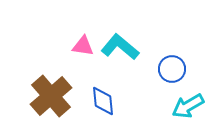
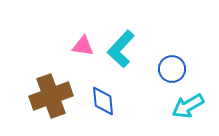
cyan L-shape: moved 1 px right, 2 px down; rotated 87 degrees counterclockwise
brown cross: rotated 21 degrees clockwise
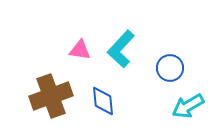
pink triangle: moved 3 px left, 4 px down
blue circle: moved 2 px left, 1 px up
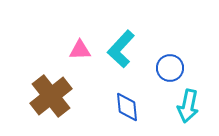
pink triangle: rotated 10 degrees counterclockwise
brown cross: rotated 18 degrees counterclockwise
blue diamond: moved 24 px right, 6 px down
cyan arrow: rotated 48 degrees counterclockwise
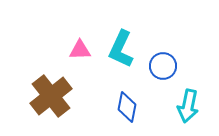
cyan L-shape: rotated 18 degrees counterclockwise
blue circle: moved 7 px left, 2 px up
blue diamond: rotated 16 degrees clockwise
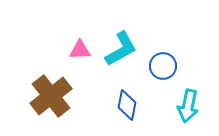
cyan L-shape: rotated 144 degrees counterclockwise
blue diamond: moved 2 px up
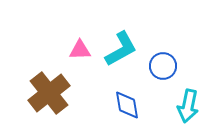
brown cross: moved 2 px left, 3 px up
blue diamond: rotated 20 degrees counterclockwise
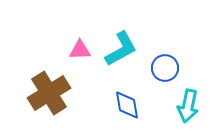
blue circle: moved 2 px right, 2 px down
brown cross: rotated 6 degrees clockwise
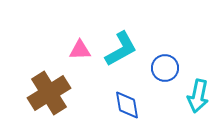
cyan arrow: moved 10 px right, 10 px up
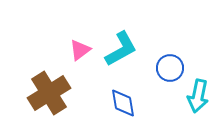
pink triangle: rotated 35 degrees counterclockwise
blue circle: moved 5 px right
blue diamond: moved 4 px left, 2 px up
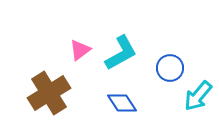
cyan L-shape: moved 4 px down
cyan arrow: rotated 28 degrees clockwise
blue diamond: moved 1 px left; rotated 24 degrees counterclockwise
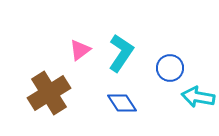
cyan L-shape: rotated 27 degrees counterclockwise
cyan arrow: moved 1 px down; rotated 60 degrees clockwise
